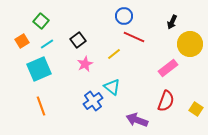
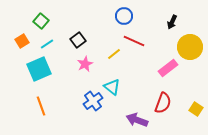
red line: moved 4 px down
yellow circle: moved 3 px down
red semicircle: moved 3 px left, 2 px down
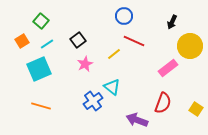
yellow circle: moved 1 px up
orange line: rotated 54 degrees counterclockwise
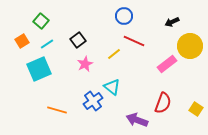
black arrow: rotated 40 degrees clockwise
pink rectangle: moved 1 px left, 4 px up
orange line: moved 16 px right, 4 px down
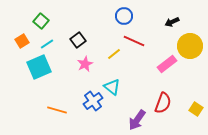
cyan square: moved 2 px up
purple arrow: rotated 75 degrees counterclockwise
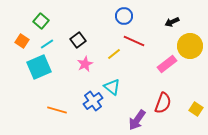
orange square: rotated 24 degrees counterclockwise
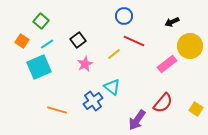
red semicircle: rotated 20 degrees clockwise
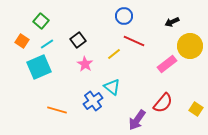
pink star: rotated 14 degrees counterclockwise
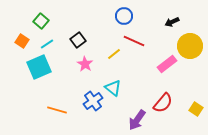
cyan triangle: moved 1 px right, 1 px down
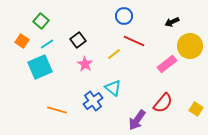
cyan square: moved 1 px right
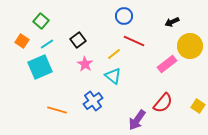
cyan triangle: moved 12 px up
yellow square: moved 2 px right, 3 px up
